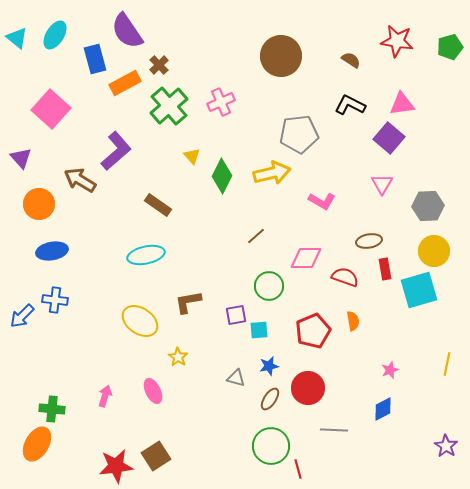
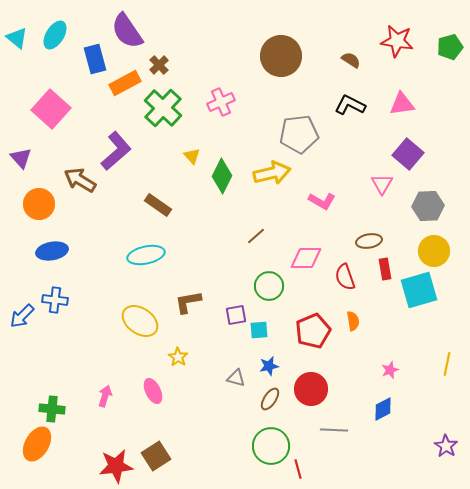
green cross at (169, 106): moved 6 px left, 2 px down; rotated 6 degrees counterclockwise
purple square at (389, 138): moved 19 px right, 16 px down
red semicircle at (345, 277): rotated 128 degrees counterclockwise
red circle at (308, 388): moved 3 px right, 1 px down
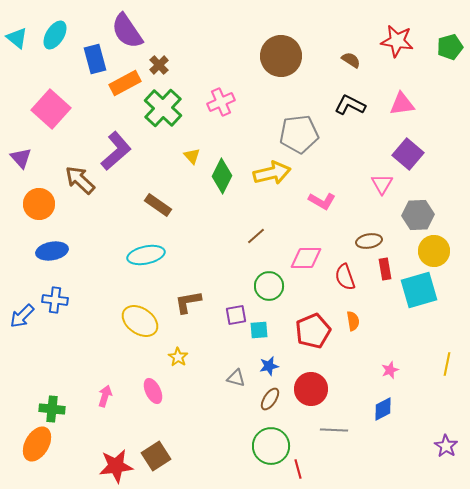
brown arrow at (80, 180): rotated 12 degrees clockwise
gray hexagon at (428, 206): moved 10 px left, 9 px down
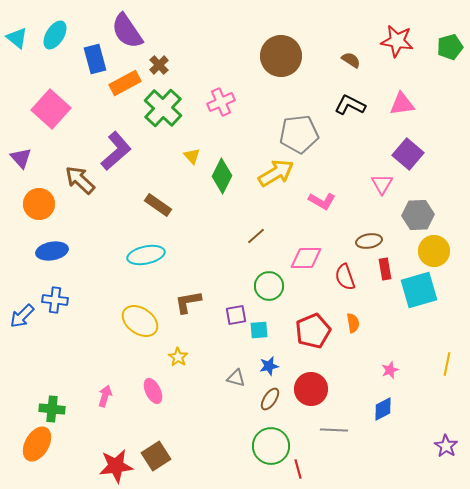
yellow arrow at (272, 173): moved 4 px right; rotated 18 degrees counterclockwise
orange semicircle at (353, 321): moved 2 px down
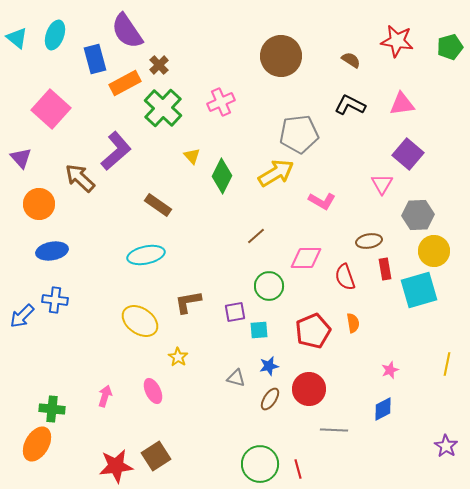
cyan ellipse at (55, 35): rotated 12 degrees counterclockwise
brown arrow at (80, 180): moved 2 px up
purple square at (236, 315): moved 1 px left, 3 px up
red circle at (311, 389): moved 2 px left
green circle at (271, 446): moved 11 px left, 18 px down
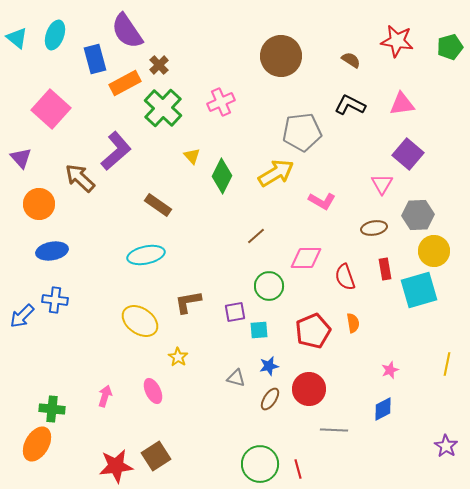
gray pentagon at (299, 134): moved 3 px right, 2 px up
brown ellipse at (369, 241): moved 5 px right, 13 px up
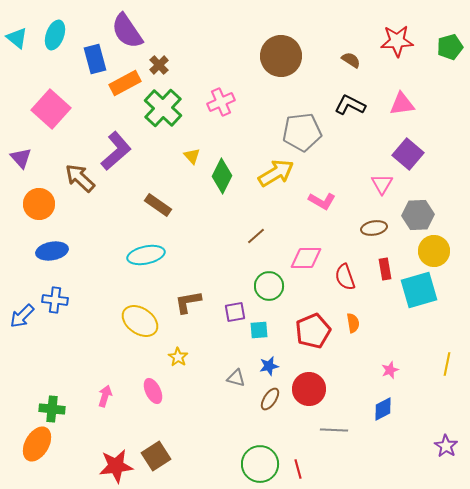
red star at (397, 41): rotated 12 degrees counterclockwise
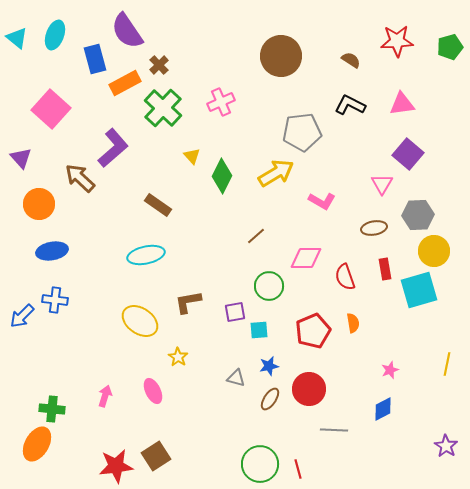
purple L-shape at (116, 151): moved 3 px left, 3 px up
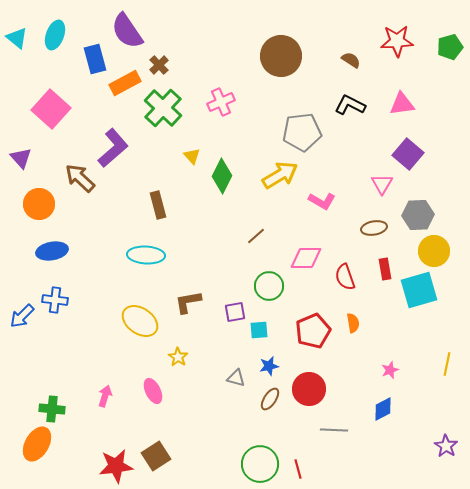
yellow arrow at (276, 173): moved 4 px right, 2 px down
brown rectangle at (158, 205): rotated 40 degrees clockwise
cyan ellipse at (146, 255): rotated 15 degrees clockwise
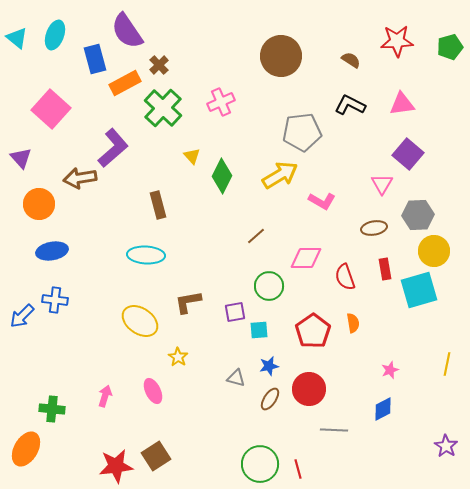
brown arrow at (80, 178): rotated 52 degrees counterclockwise
red pentagon at (313, 331): rotated 12 degrees counterclockwise
orange ellipse at (37, 444): moved 11 px left, 5 px down
